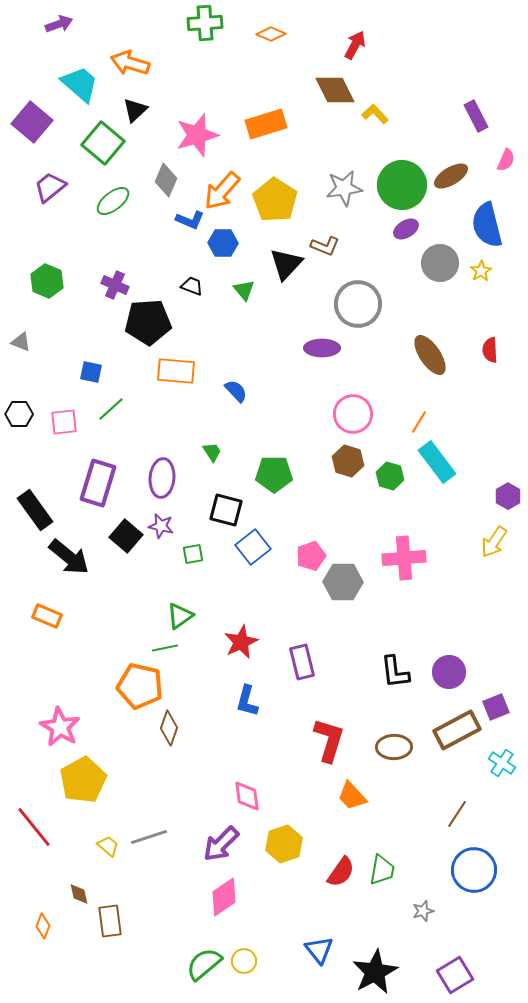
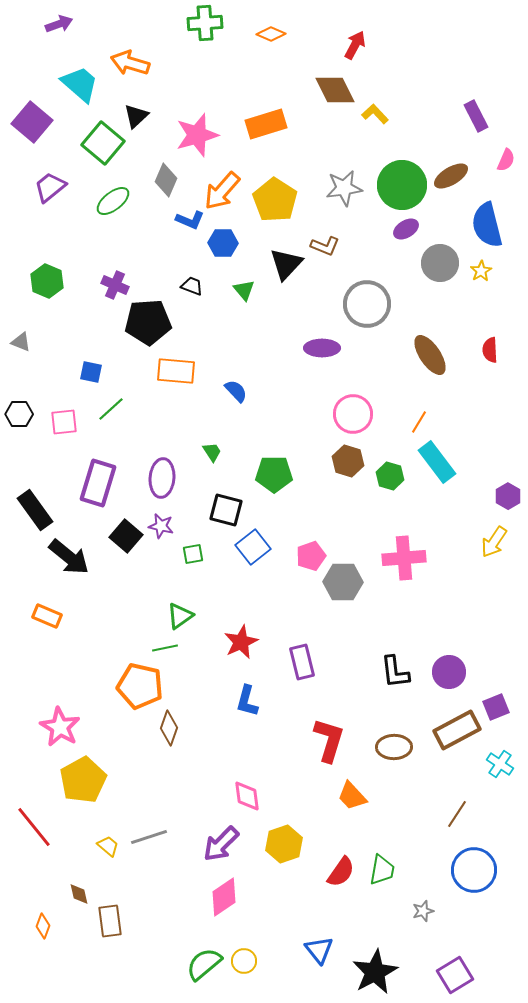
black triangle at (135, 110): moved 1 px right, 6 px down
gray circle at (358, 304): moved 9 px right
cyan cross at (502, 763): moved 2 px left, 1 px down
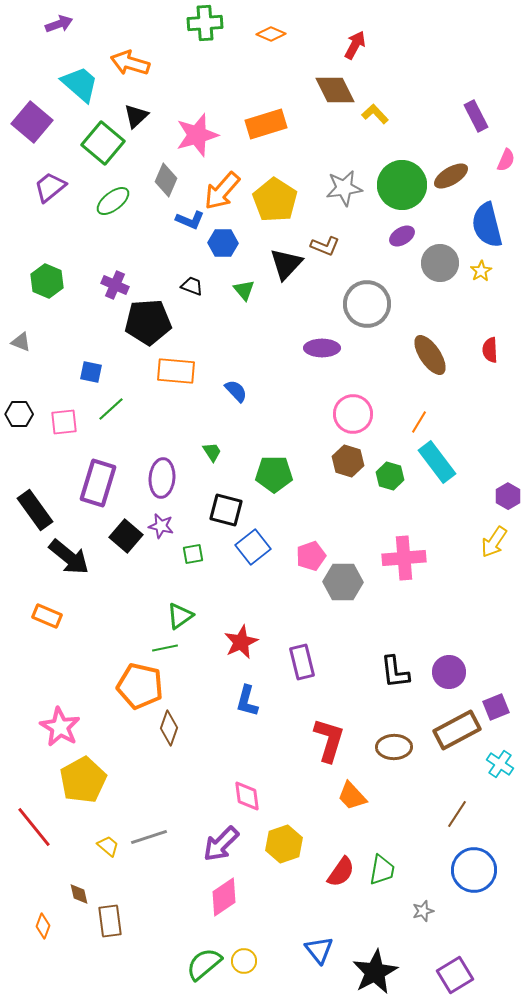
purple ellipse at (406, 229): moved 4 px left, 7 px down
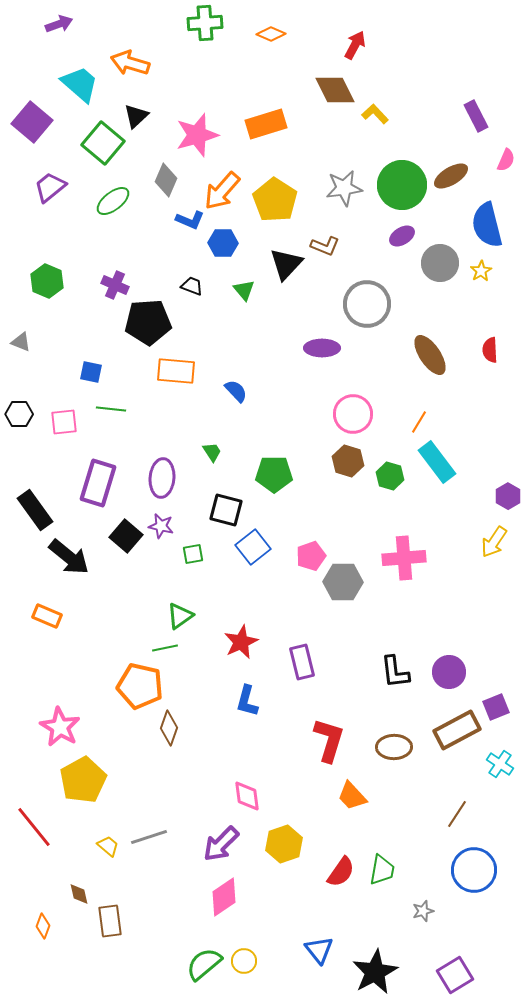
green line at (111, 409): rotated 48 degrees clockwise
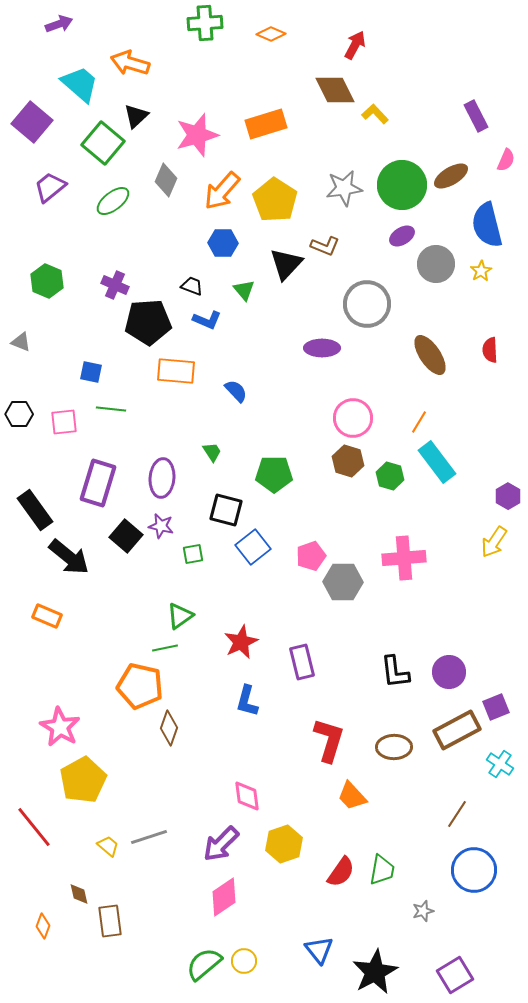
blue L-shape at (190, 220): moved 17 px right, 100 px down
gray circle at (440, 263): moved 4 px left, 1 px down
pink circle at (353, 414): moved 4 px down
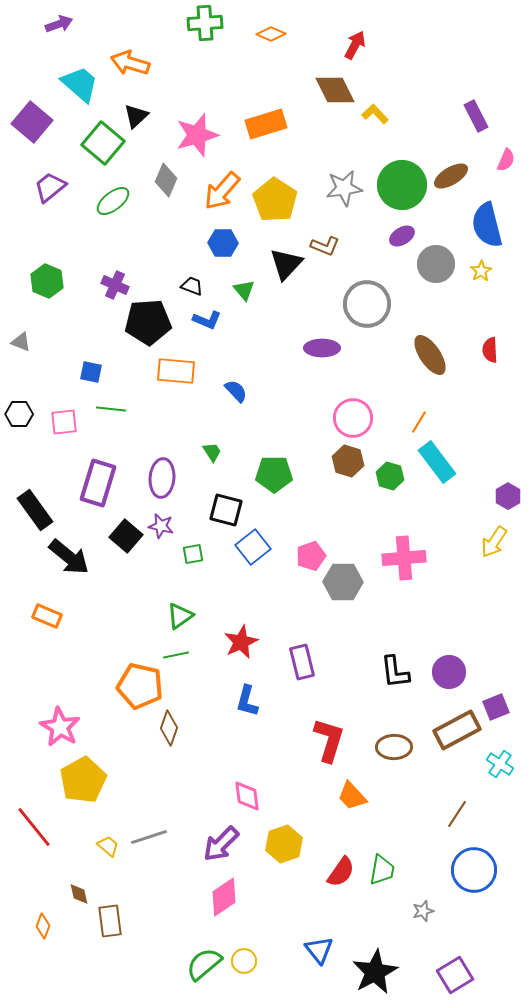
green line at (165, 648): moved 11 px right, 7 px down
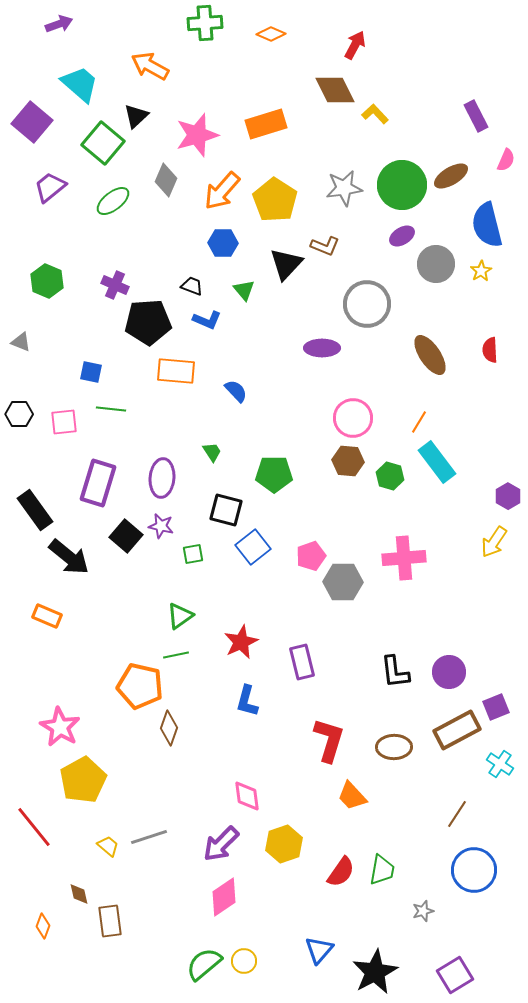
orange arrow at (130, 63): moved 20 px right, 3 px down; rotated 12 degrees clockwise
brown hexagon at (348, 461): rotated 12 degrees counterclockwise
blue triangle at (319, 950): rotated 20 degrees clockwise
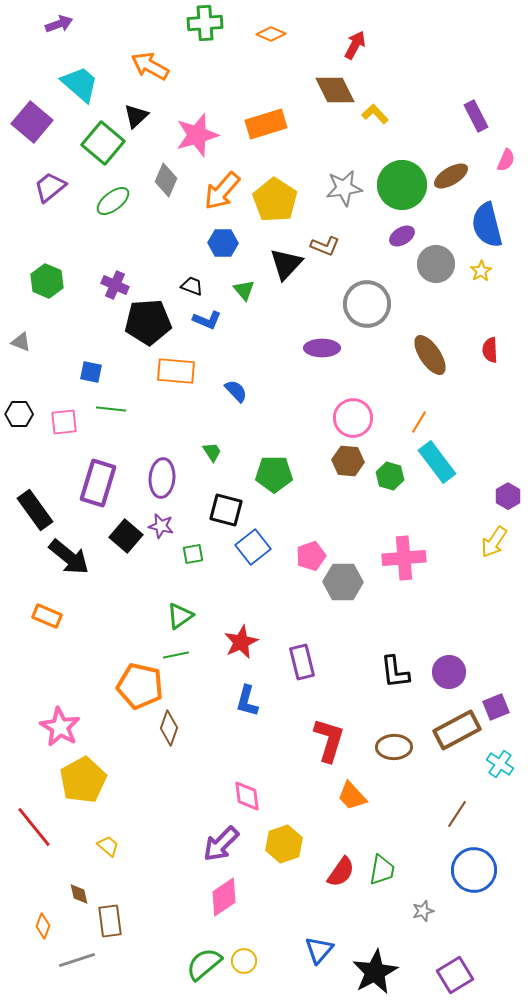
gray line at (149, 837): moved 72 px left, 123 px down
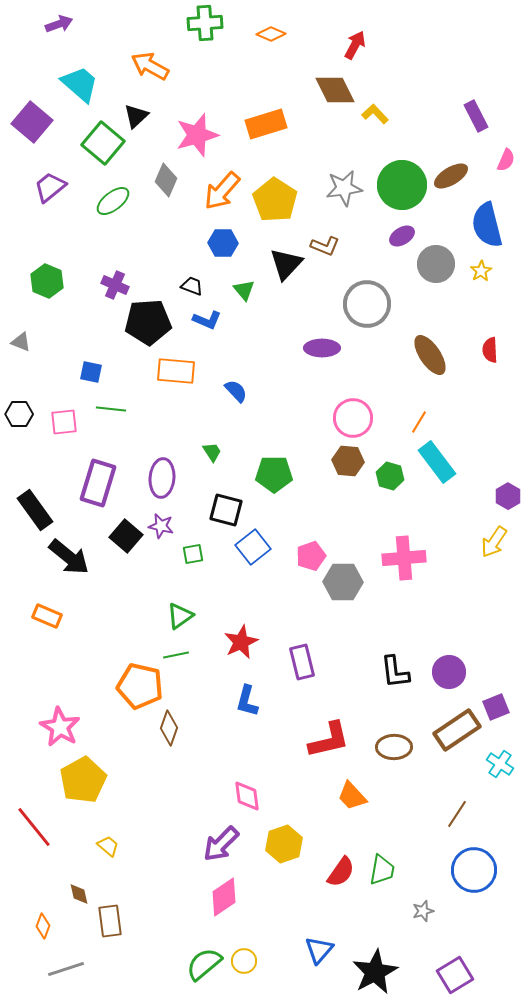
brown rectangle at (457, 730): rotated 6 degrees counterclockwise
red L-shape at (329, 740): rotated 60 degrees clockwise
gray line at (77, 960): moved 11 px left, 9 px down
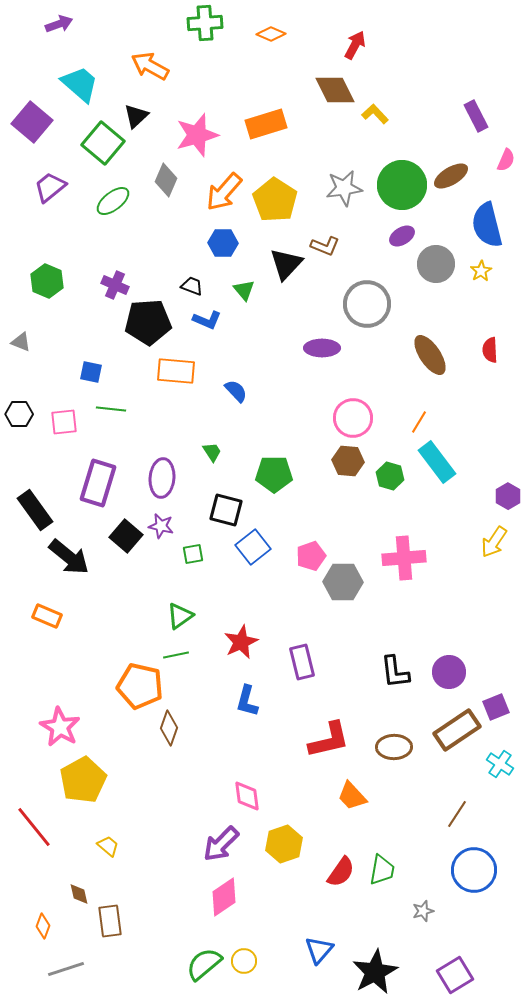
orange arrow at (222, 191): moved 2 px right, 1 px down
